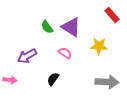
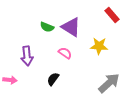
green semicircle: rotated 32 degrees counterclockwise
purple arrow: rotated 66 degrees counterclockwise
gray arrow: moved 2 px right, 1 px down; rotated 45 degrees counterclockwise
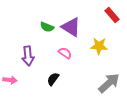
purple arrow: moved 1 px right
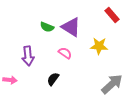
gray arrow: moved 3 px right, 1 px down
